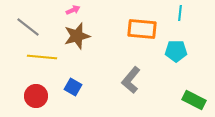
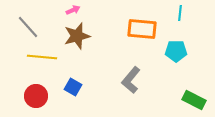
gray line: rotated 10 degrees clockwise
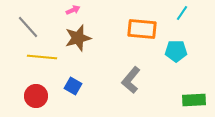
cyan line: moved 2 px right; rotated 28 degrees clockwise
brown star: moved 1 px right, 2 px down
blue square: moved 1 px up
green rectangle: rotated 30 degrees counterclockwise
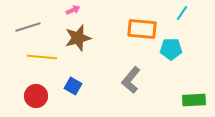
gray line: rotated 65 degrees counterclockwise
cyan pentagon: moved 5 px left, 2 px up
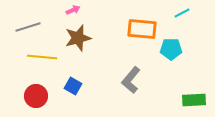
cyan line: rotated 28 degrees clockwise
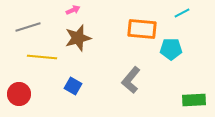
red circle: moved 17 px left, 2 px up
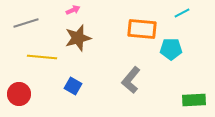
gray line: moved 2 px left, 4 px up
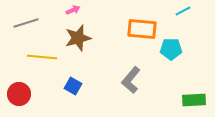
cyan line: moved 1 px right, 2 px up
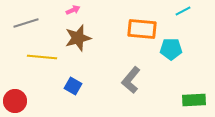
red circle: moved 4 px left, 7 px down
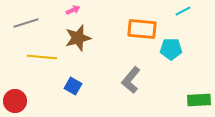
green rectangle: moved 5 px right
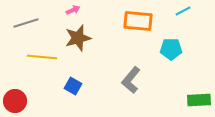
orange rectangle: moved 4 px left, 8 px up
